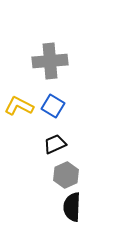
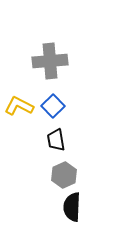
blue square: rotated 15 degrees clockwise
black trapezoid: moved 1 px right, 4 px up; rotated 75 degrees counterclockwise
gray hexagon: moved 2 px left
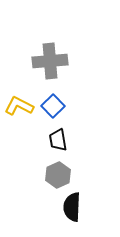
black trapezoid: moved 2 px right
gray hexagon: moved 6 px left
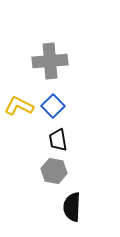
gray hexagon: moved 4 px left, 4 px up; rotated 25 degrees counterclockwise
